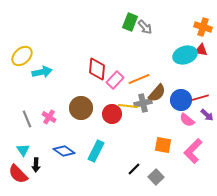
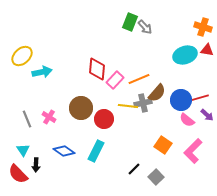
red triangle: moved 6 px right
red circle: moved 8 px left, 5 px down
orange square: rotated 24 degrees clockwise
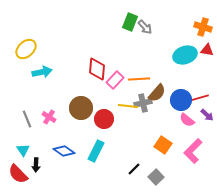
yellow ellipse: moved 4 px right, 7 px up
orange line: rotated 20 degrees clockwise
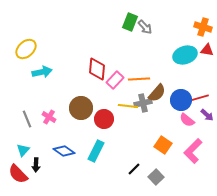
cyan triangle: rotated 16 degrees clockwise
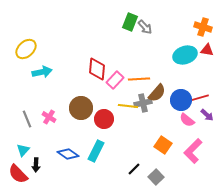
blue diamond: moved 4 px right, 3 px down
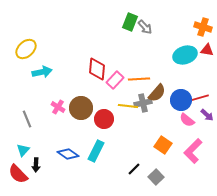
pink cross: moved 9 px right, 10 px up
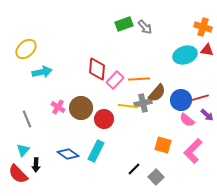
green rectangle: moved 6 px left, 2 px down; rotated 48 degrees clockwise
orange square: rotated 18 degrees counterclockwise
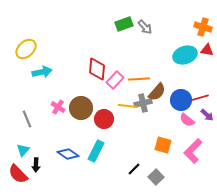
brown semicircle: moved 1 px up
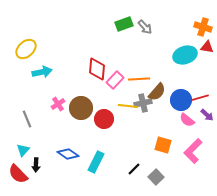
red triangle: moved 3 px up
pink cross: moved 3 px up; rotated 24 degrees clockwise
cyan rectangle: moved 11 px down
